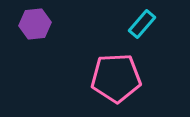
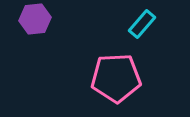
purple hexagon: moved 5 px up
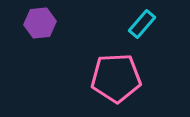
purple hexagon: moved 5 px right, 4 px down
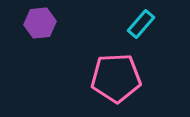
cyan rectangle: moved 1 px left
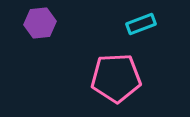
cyan rectangle: rotated 28 degrees clockwise
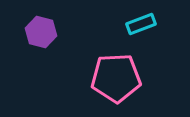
purple hexagon: moved 1 px right, 9 px down; rotated 20 degrees clockwise
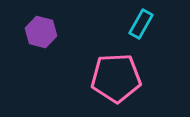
cyan rectangle: rotated 40 degrees counterclockwise
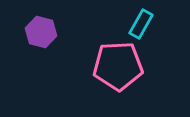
pink pentagon: moved 2 px right, 12 px up
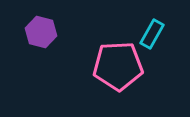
cyan rectangle: moved 11 px right, 10 px down
